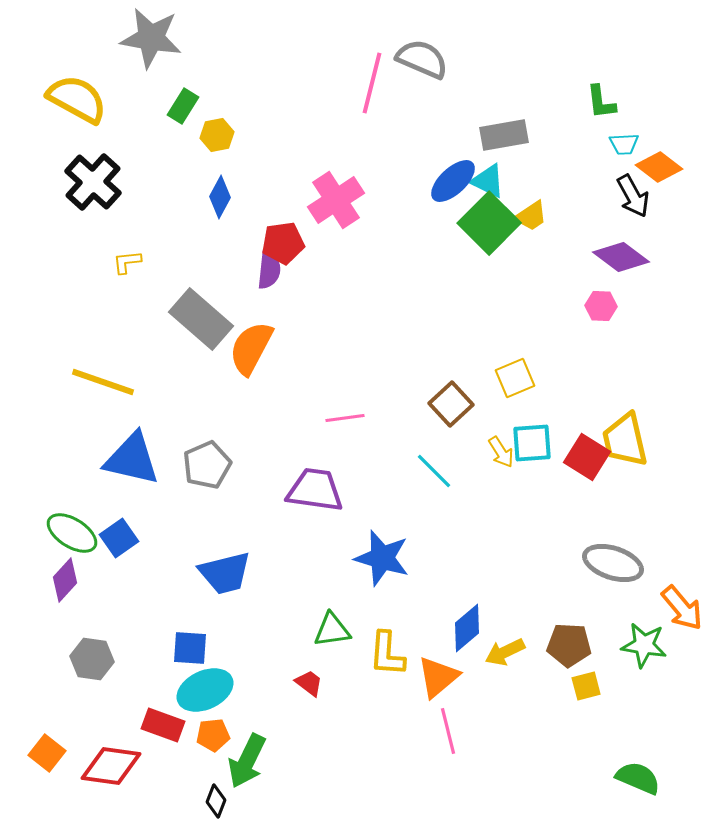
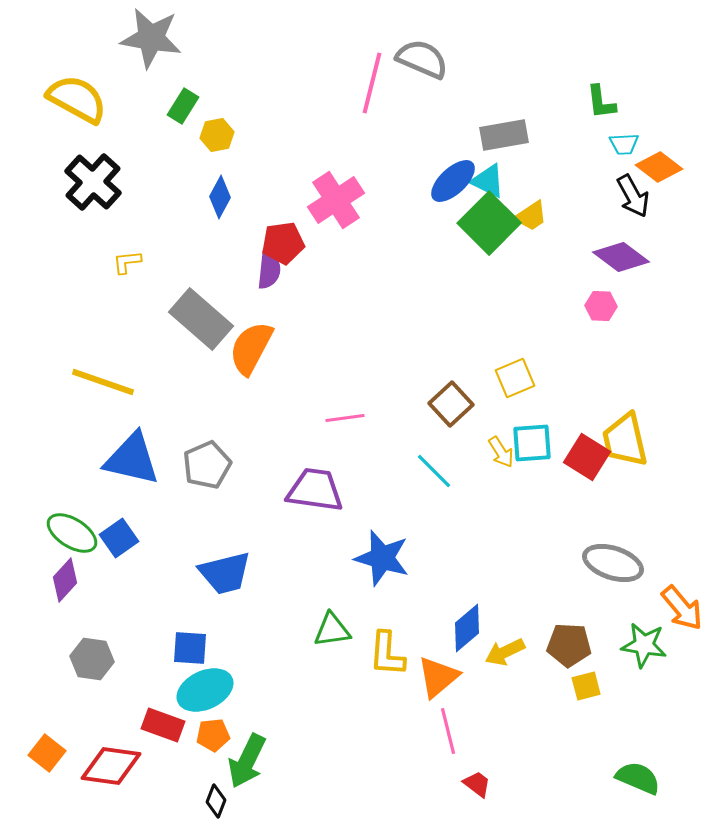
red trapezoid at (309, 683): moved 168 px right, 101 px down
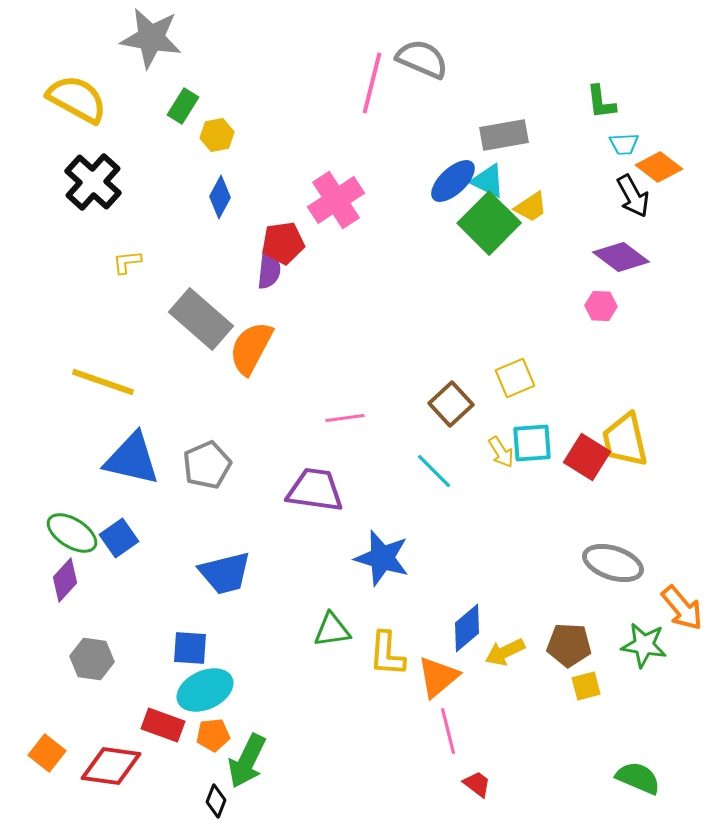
yellow trapezoid at (531, 216): moved 9 px up
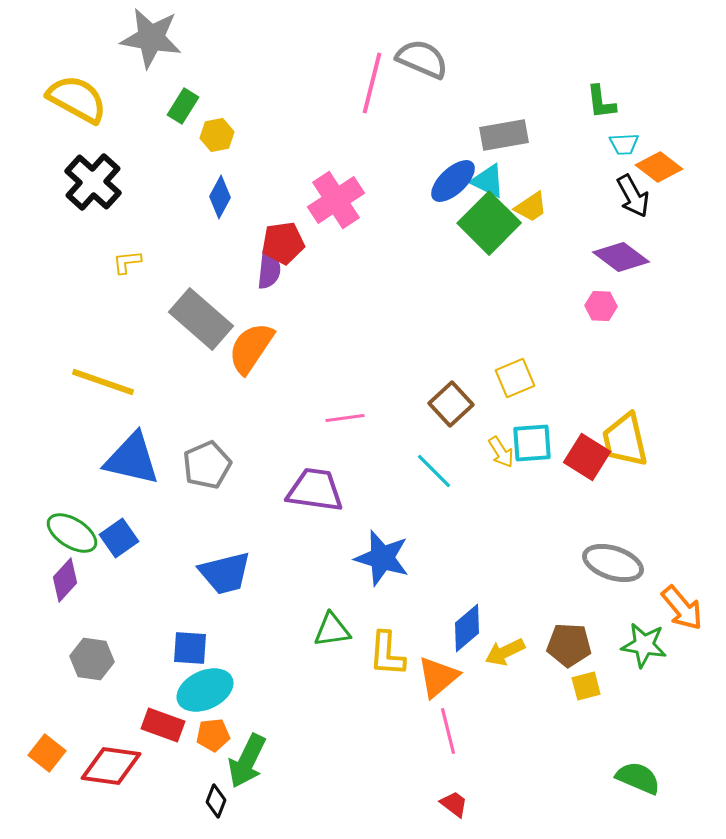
orange semicircle at (251, 348): rotated 6 degrees clockwise
red trapezoid at (477, 784): moved 23 px left, 20 px down
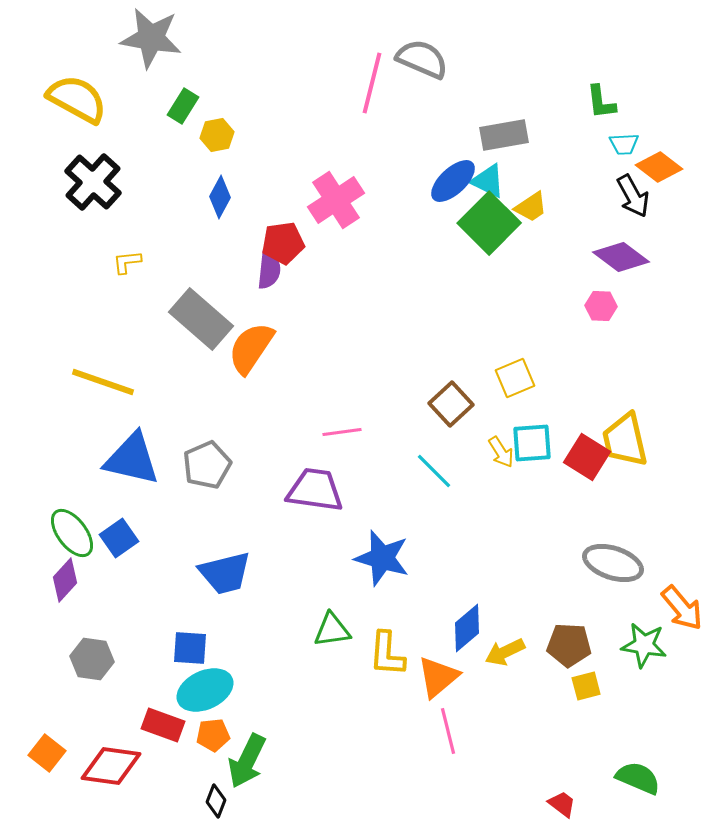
pink line at (345, 418): moved 3 px left, 14 px down
green ellipse at (72, 533): rotated 21 degrees clockwise
red trapezoid at (454, 804): moved 108 px right
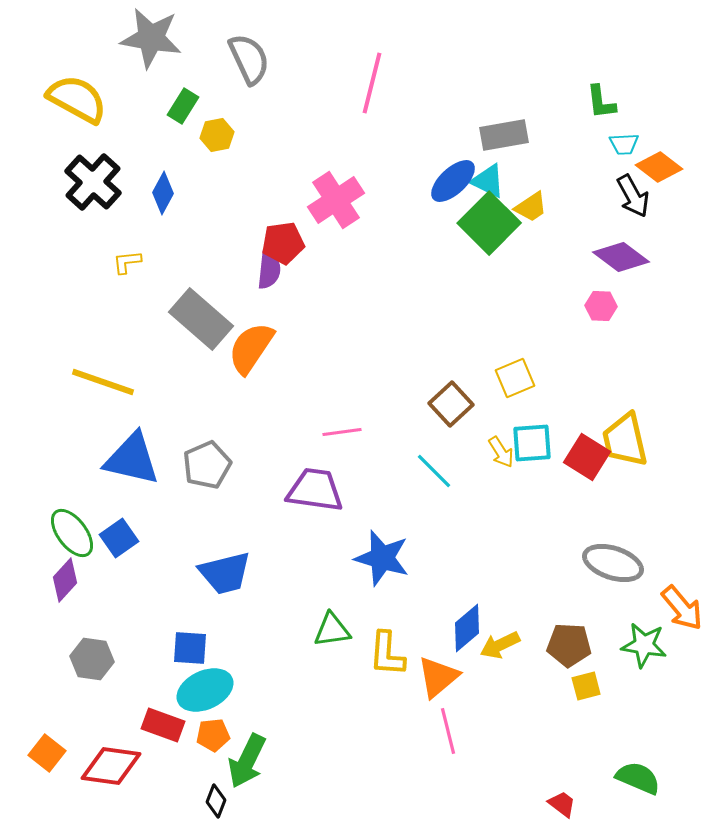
gray semicircle at (422, 59): moved 173 px left; rotated 42 degrees clockwise
blue diamond at (220, 197): moved 57 px left, 4 px up
yellow arrow at (505, 652): moved 5 px left, 7 px up
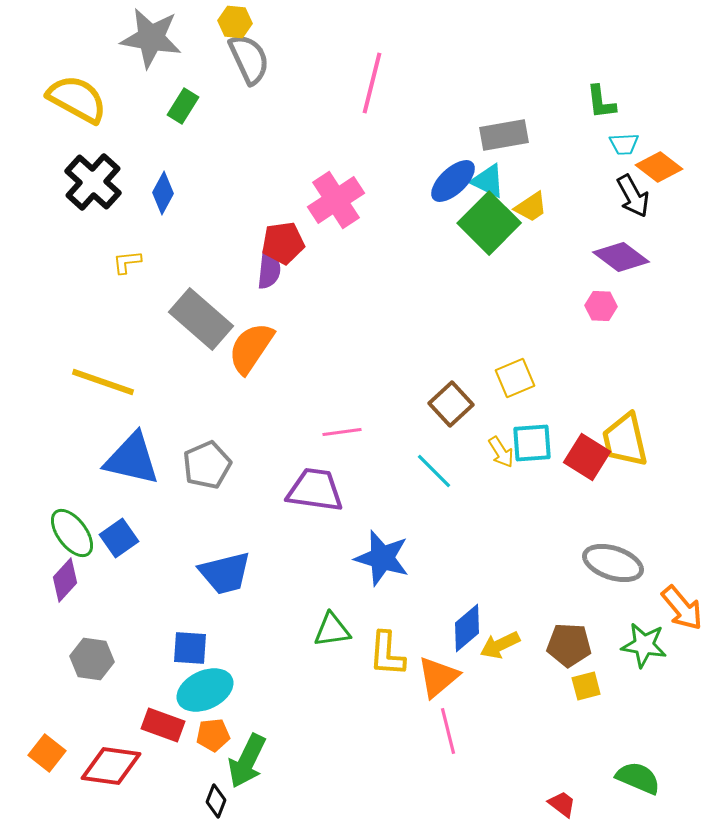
yellow hexagon at (217, 135): moved 18 px right, 113 px up; rotated 16 degrees clockwise
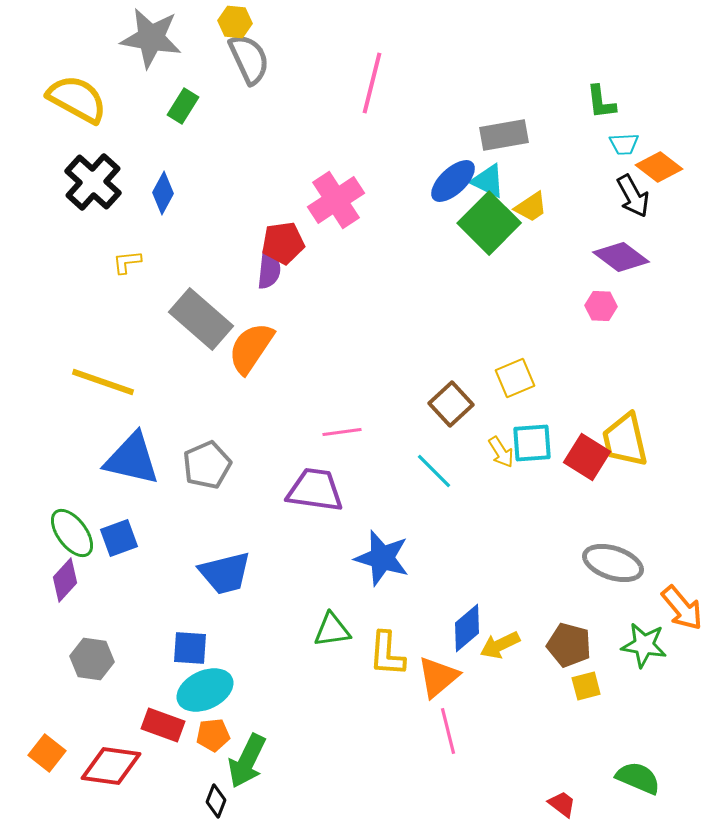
blue square at (119, 538): rotated 15 degrees clockwise
brown pentagon at (569, 645): rotated 12 degrees clockwise
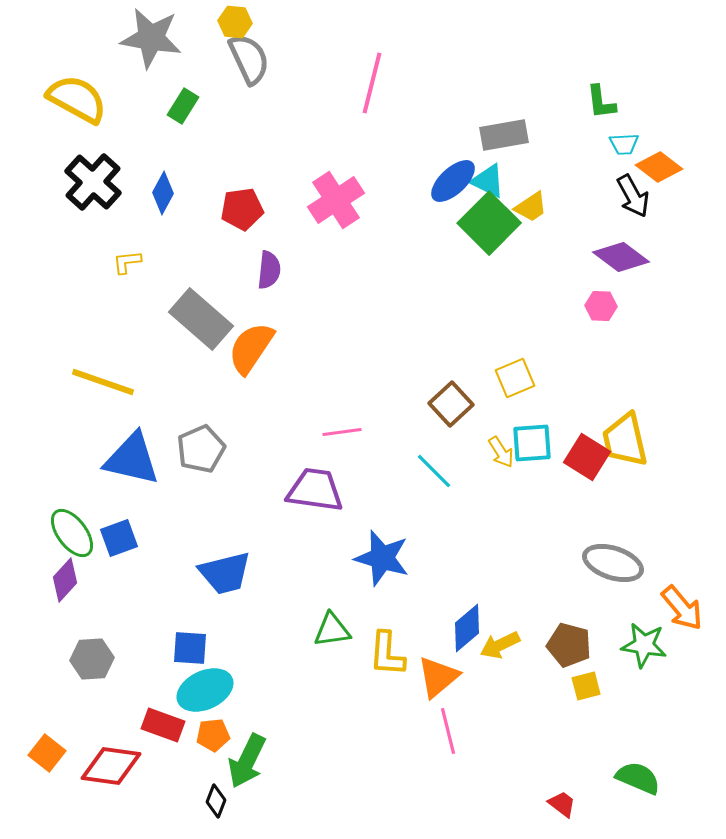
red pentagon at (283, 243): moved 41 px left, 34 px up
gray pentagon at (207, 465): moved 6 px left, 16 px up
gray hexagon at (92, 659): rotated 12 degrees counterclockwise
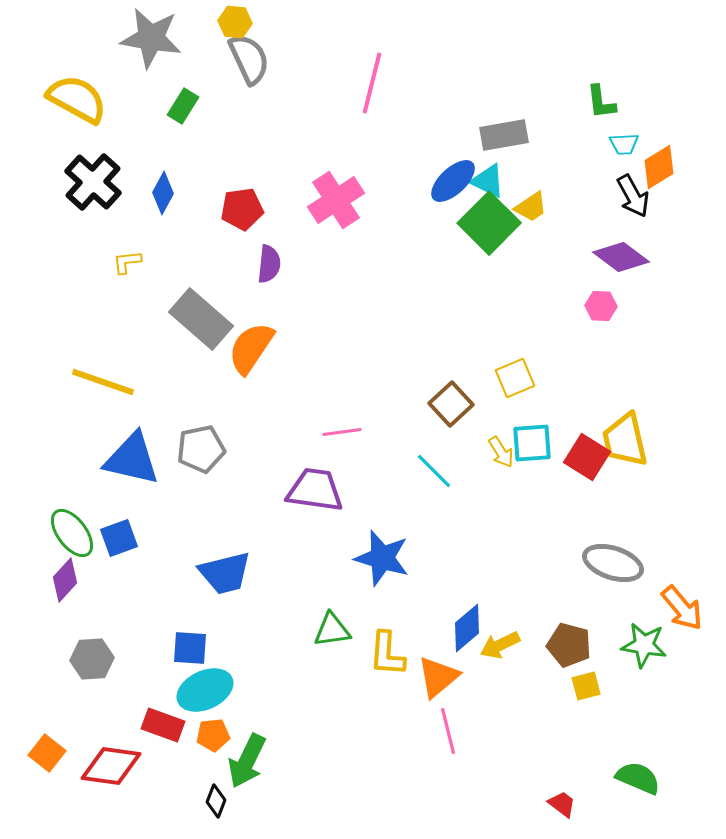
orange diamond at (659, 167): rotated 69 degrees counterclockwise
purple semicircle at (269, 270): moved 6 px up
gray pentagon at (201, 449): rotated 12 degrees clockwise
